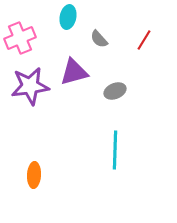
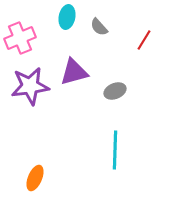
cyan ellipse: moved 1 px left
gray semicircle: moved 12 px up
orange ellipse: moved 1 px right, 3 px down; rotated 20 degrees clockwise
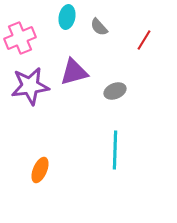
orange ellipse: moved 5 px right, 8 px up
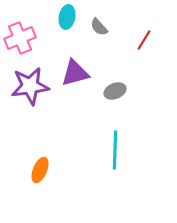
purple triangle: moved 1 px right, 1 px down
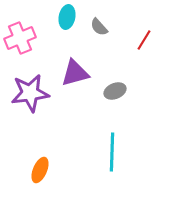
purple star: moved 7 px down
cyan line: moved 3 px left, 2 px down
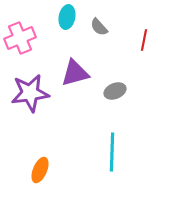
red line: rotated 20 degrees counterclockwise
